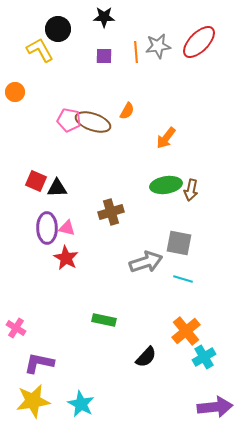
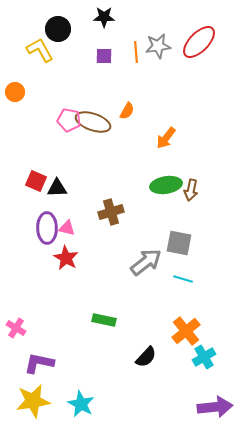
gray arrow: rotated 20 degrees counterclockwise
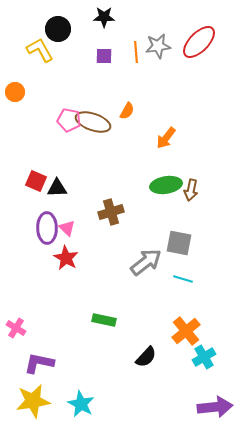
pink triangle: rotated 30 degrees clockwise
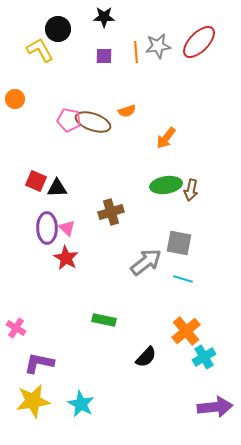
orange circle: moved 7 px down
orange semicircle: rotated 42 degrees clockwise
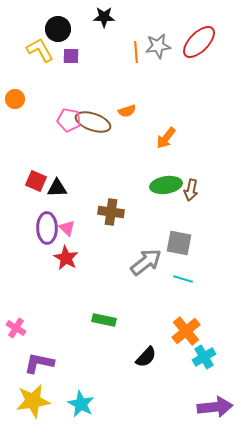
purple square: moved 33 px left
brown cross: rotated 25 degrees clockwise
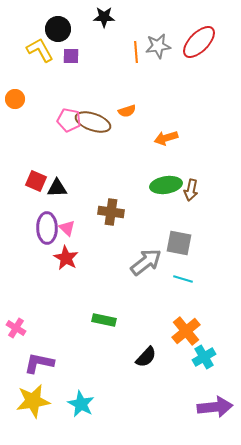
orange arrow: rotated 35 degrees clockwise
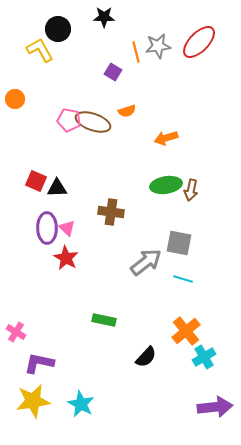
orange line: rotated 10 degrees counterclockwise
purple square: moved 42 px right, 16 px down; rotated 30 degrees clockwise
pink cross: moved 4 px down
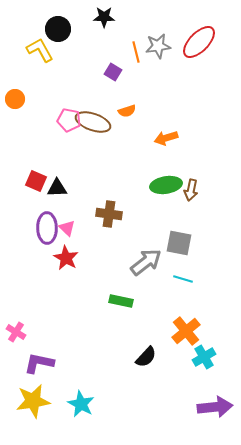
brown cross: moved 2 px left, 2 px down
green rectangle: moved 17 px right, 19 px up
